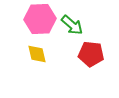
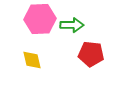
green arrow: rotated 40 degrees counterclockwise
yellow diamond: moved 5 px left, 6 px down
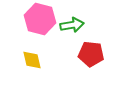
pink hexagon: rotated 16 degrees clockwise
green arrow: rotated 10 degrees counterclockwise
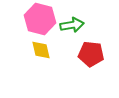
yellow diamond: moved 9 px right, 10 px up
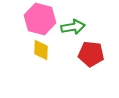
green arrow: moved 1 px right, 2 px down
yellow diamond: rotated 15 degrees clockwise
